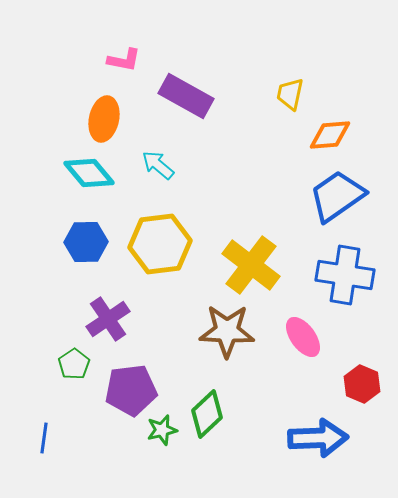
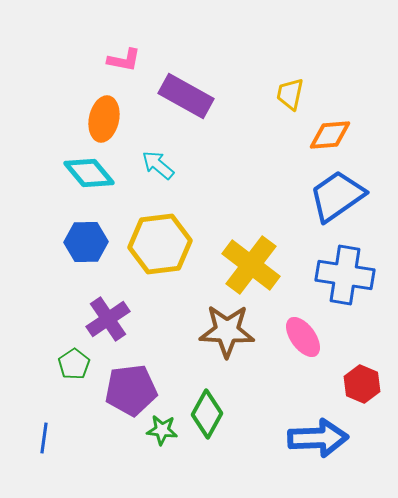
green diamond: rotated 18 degrees counterclockwise
green star: rotated 20 degrees clockwise
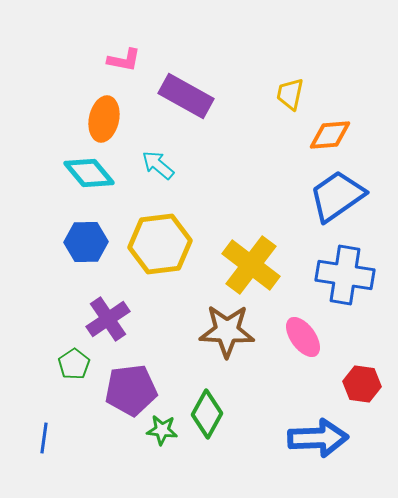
red hexagon: rotated 15 degrees counterclockwise
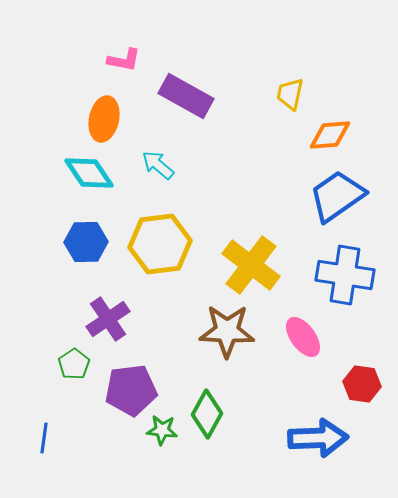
cyan diamond: rotated 6 degrees clockwise
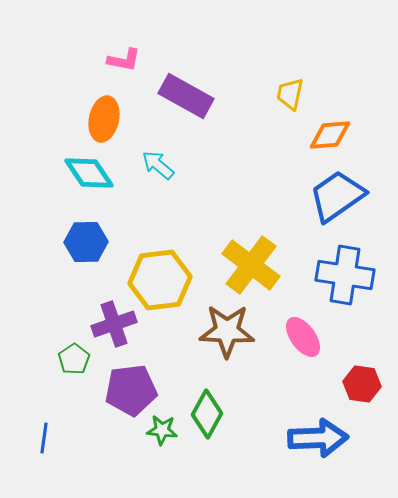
yellow hexagon: moved 36 px down
purple cross: moved 6 px right, 5 px down; rotated 15 degrees clockwise
green pentagon: moved 5 px up
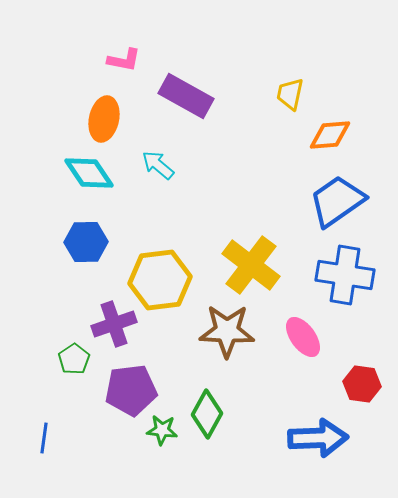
blue trapezoid: moved 5 px down
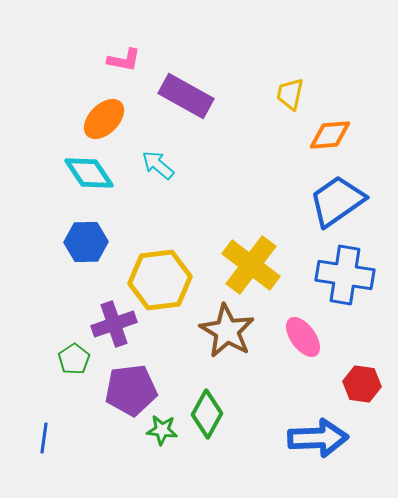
orange ellipse: rotated 33 degrees clockwise
brown star: rotated 28 degrees clockwise
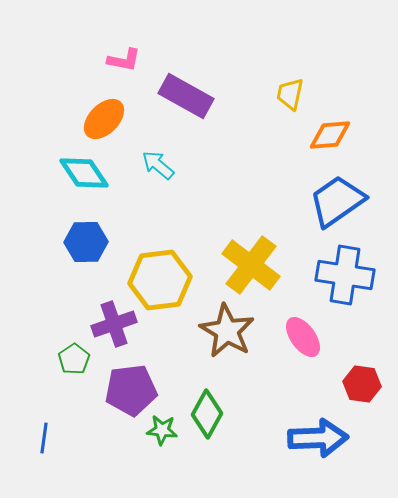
cyan diamond: moved 5 px left
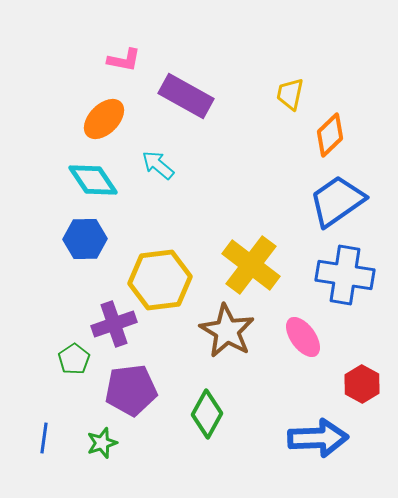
orange diamond: rotated 39 degrees counterclockwise
cyan diamond: moved 9 px right, 7 px down
blue hexagon: moved 1 px left, 3 px up
red hexagon: rotated 21 degrees clockwise
green star: moved 60 px left, 13 px down; rotated 24 degrees counterclockwise
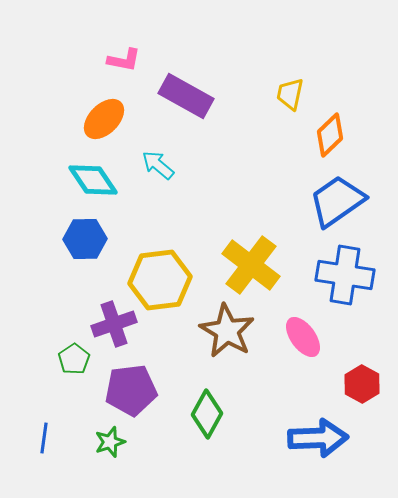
green star: moved 8 px right, 1 px up
